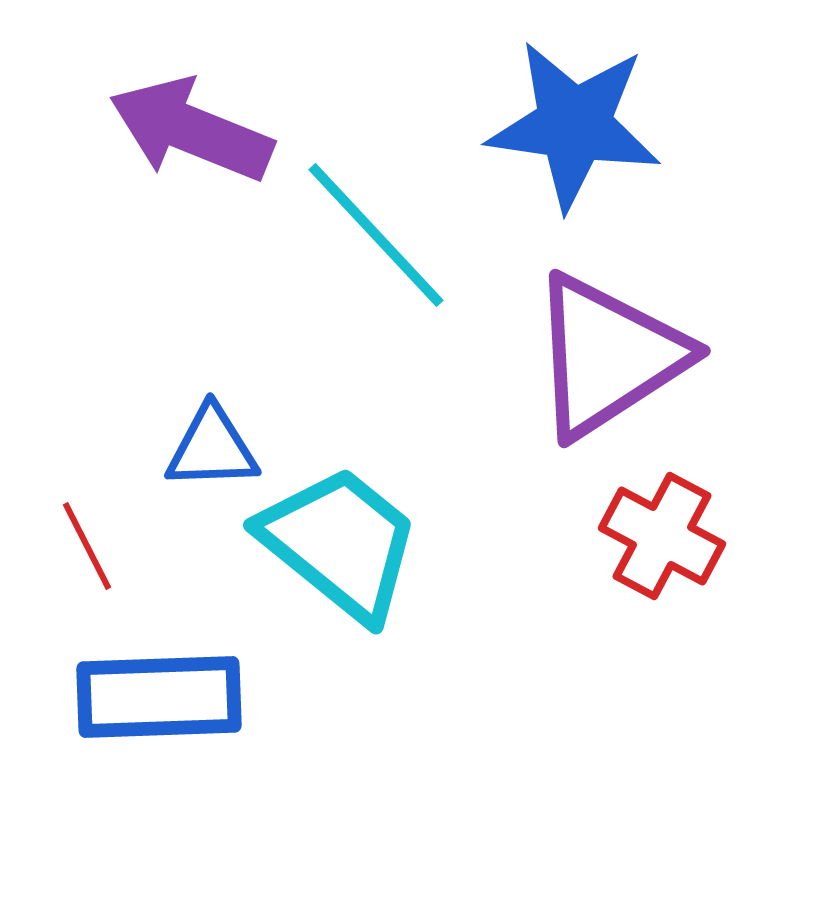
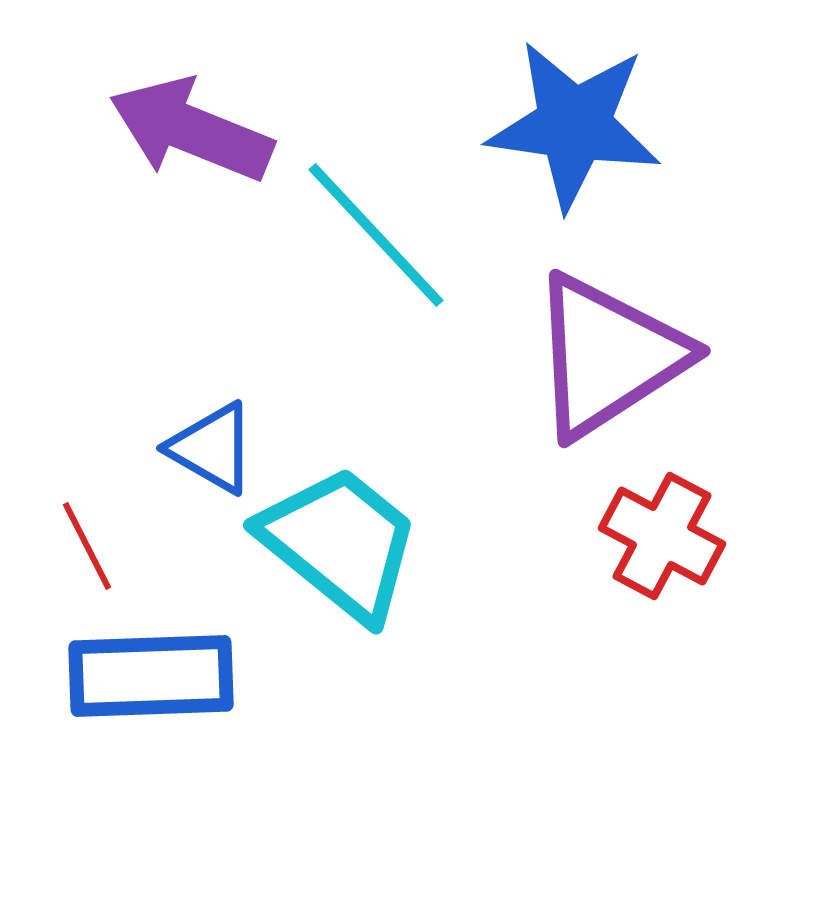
blue triangle: rotated 32 degrees clockwise
blue rectangle: moved 8 px left, 21 px up
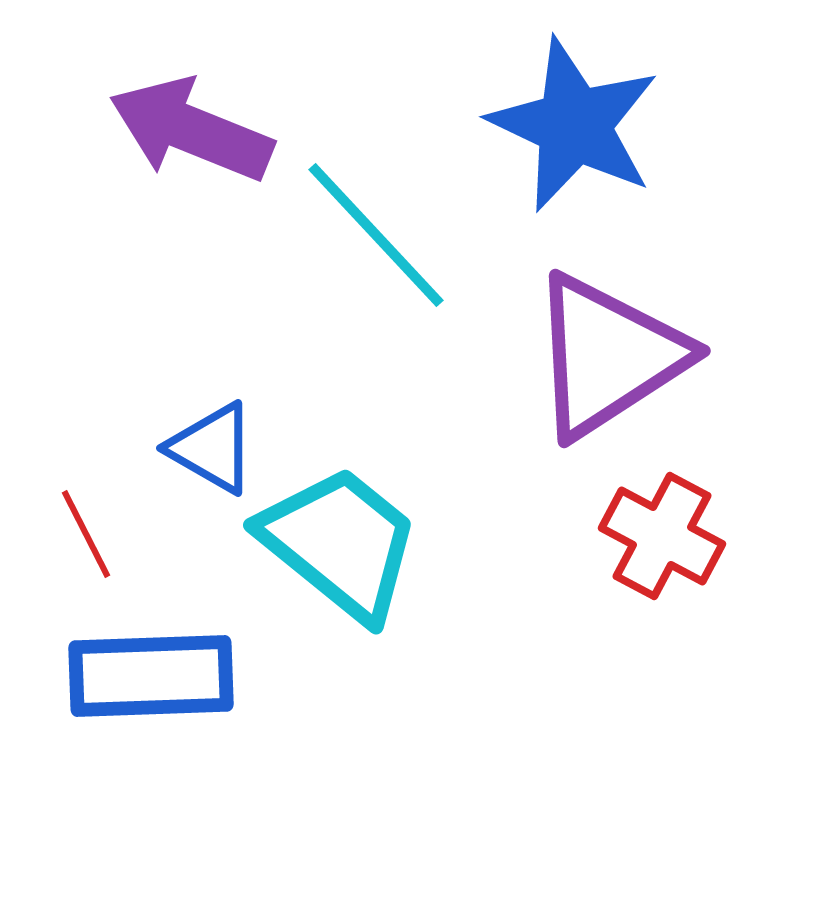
blue star: rotated 17 degrees clockwise
red line: moved 1 px left, 12 px up
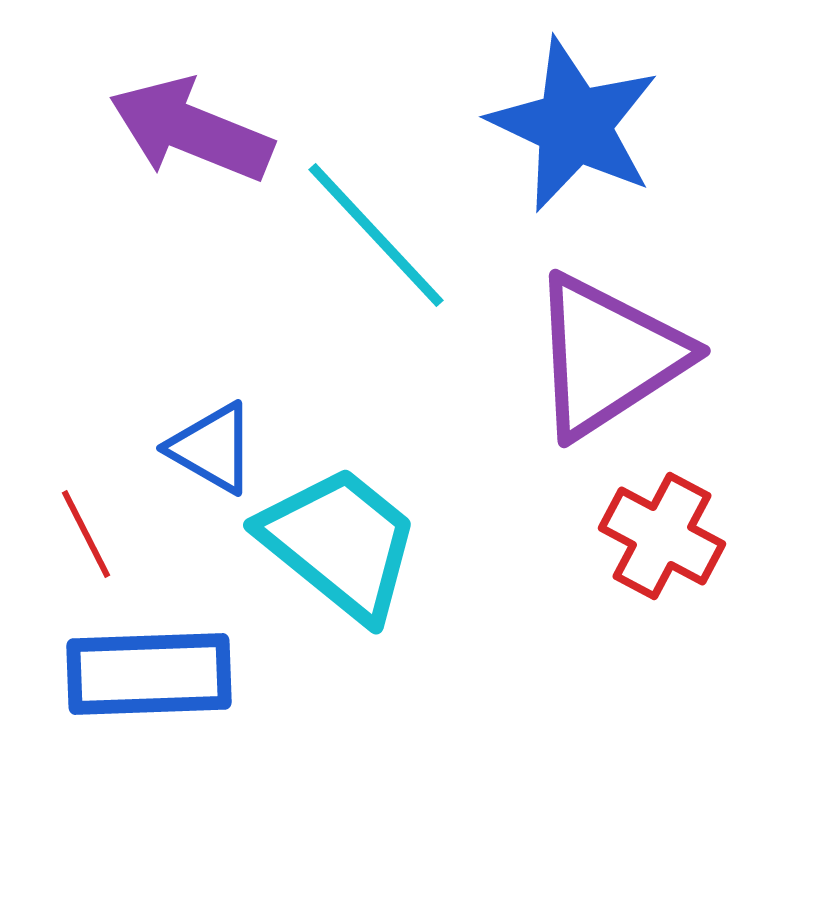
blue rectangle: moved 2 px left, 2 px up
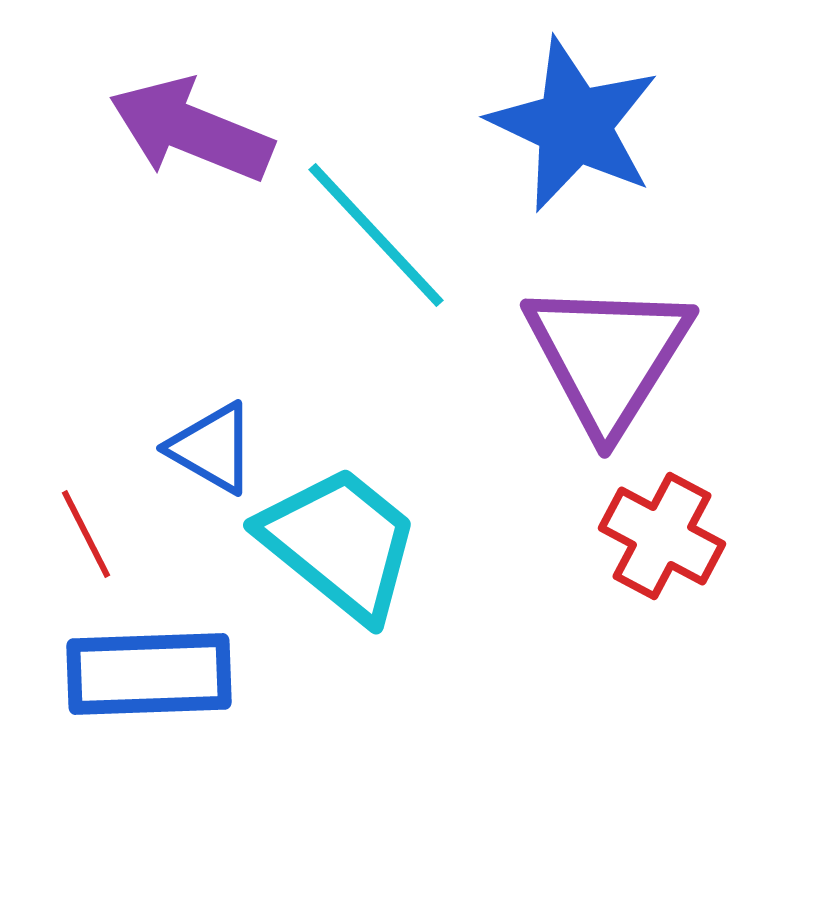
purple triangle: rotated 25 degrees counterclockwise
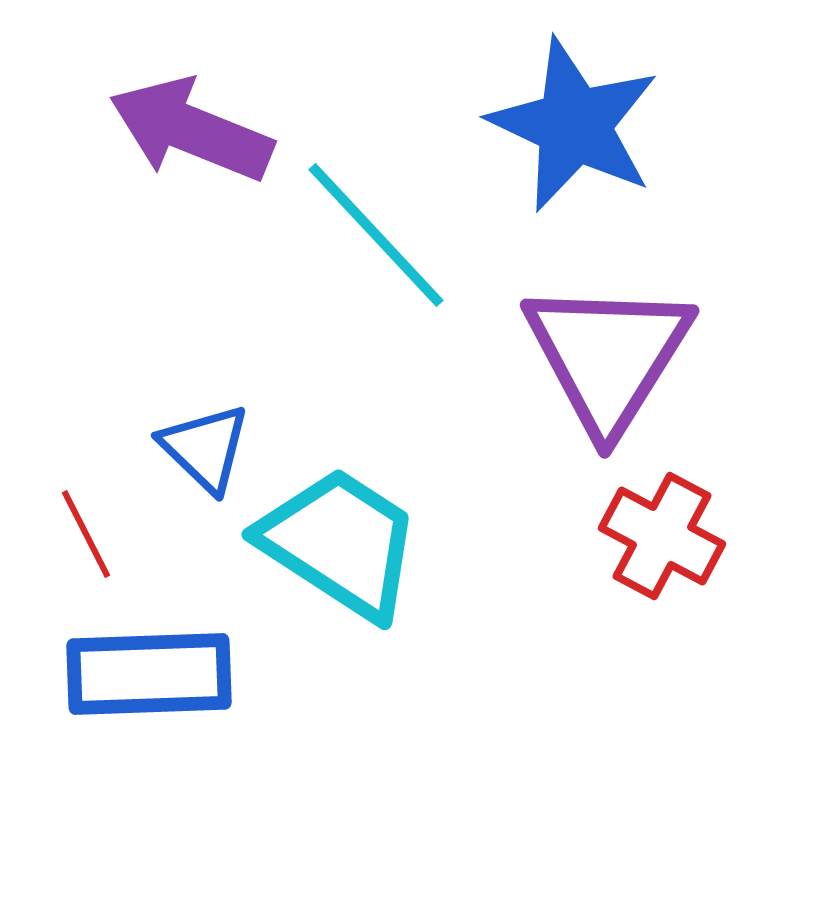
blue triangle: moved 7 px left; rotated 14 degrees clockwise
cyan trapezoid: rotated 6 degrees counterclockwise
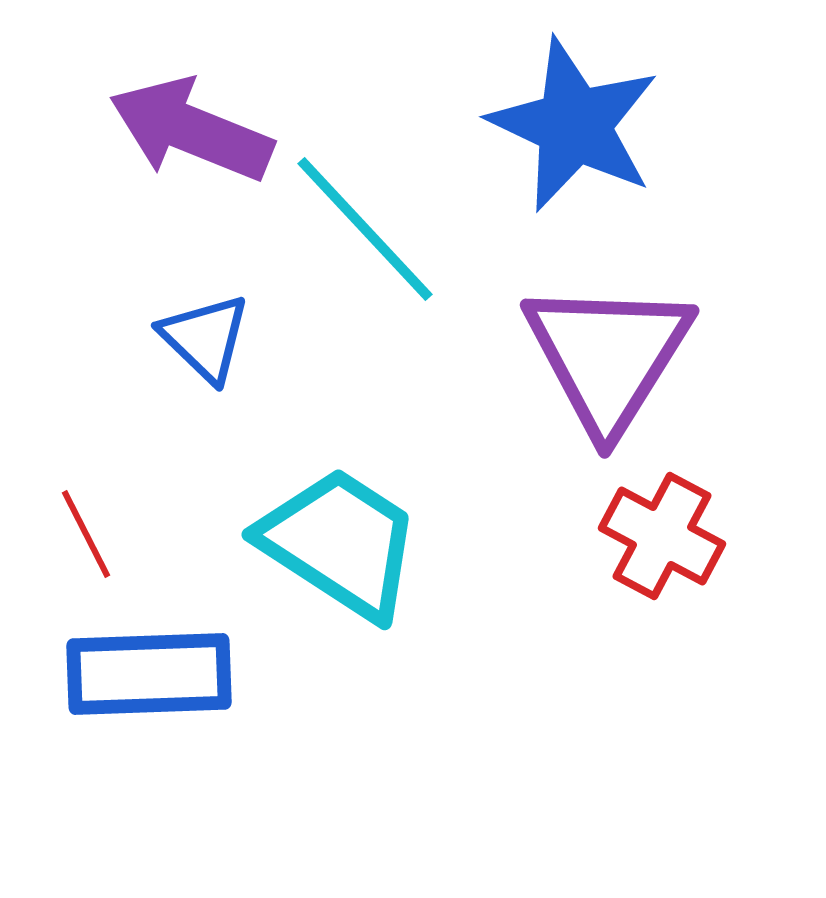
cyan line: moved 11 px left, 6 px up
blue triangle: moved 110 px up
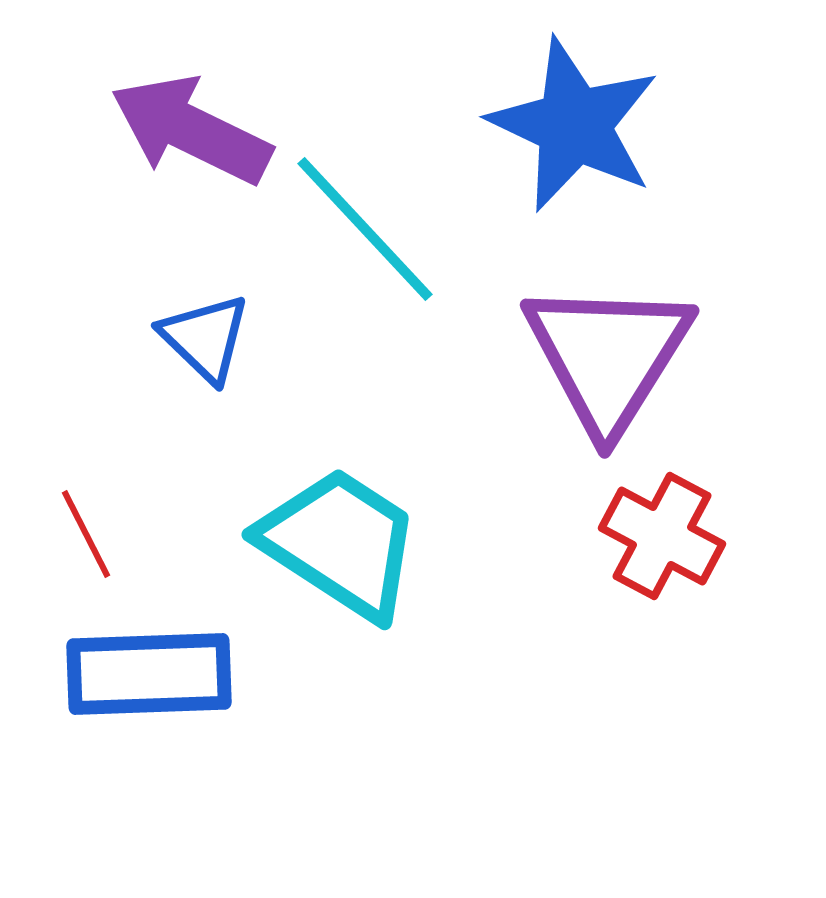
purple arrow: rotated 4 degrees clockwise
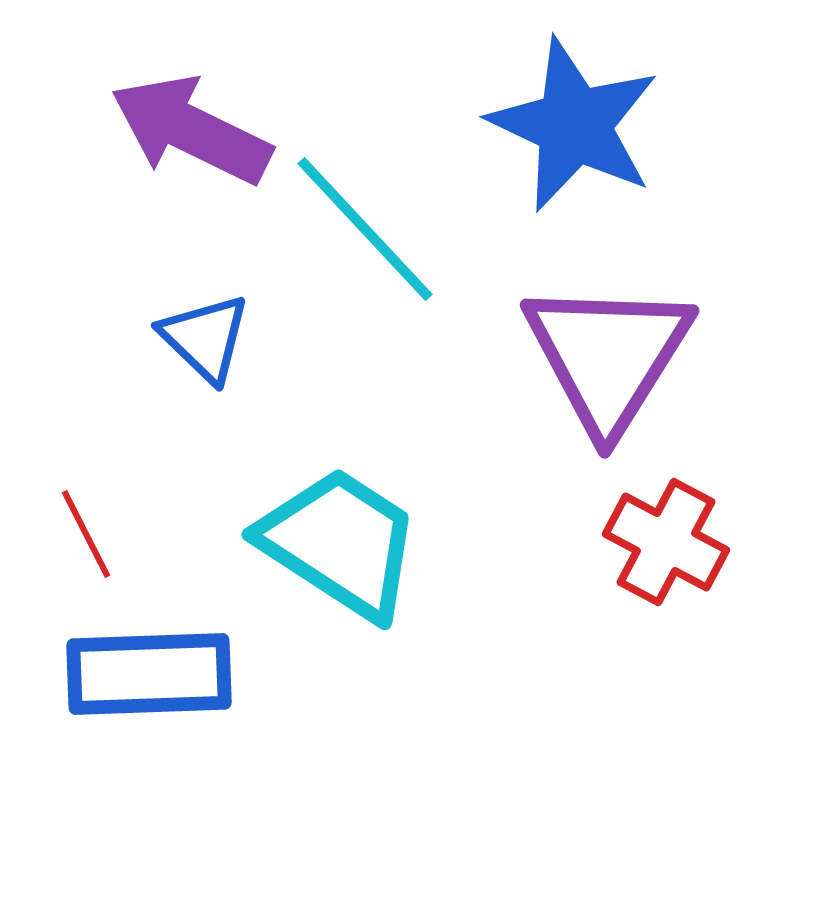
red cross: moved 4 px right, 6 px down
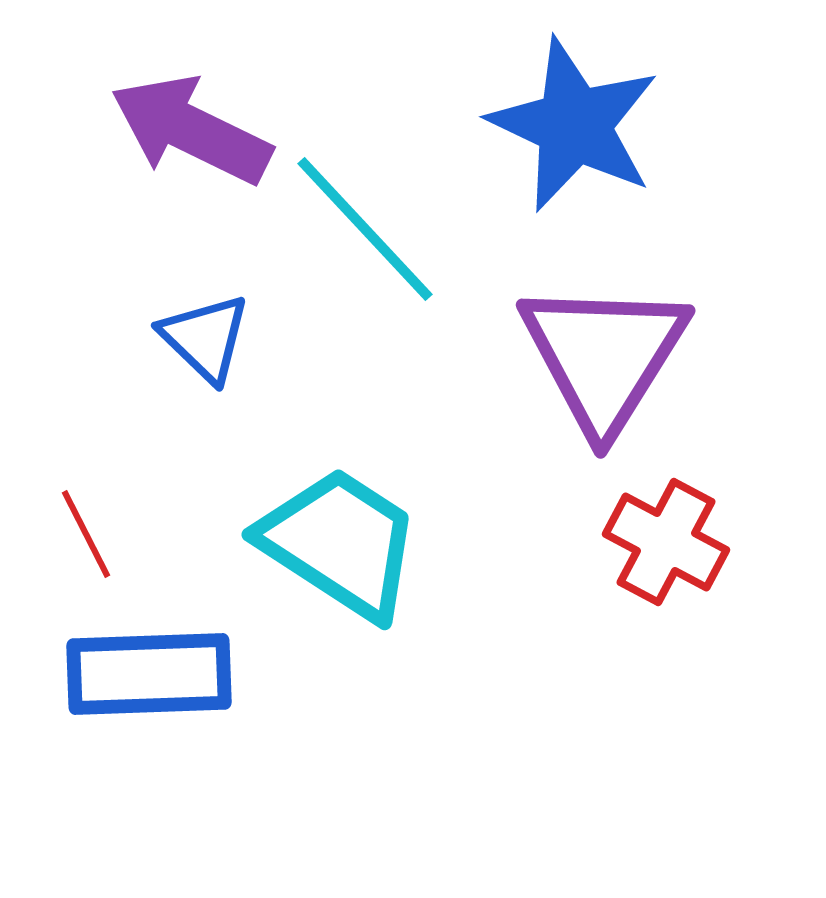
purple triangle: moved 4 px left
